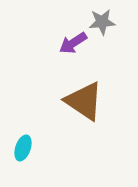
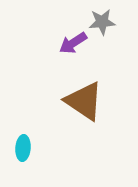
cyan ellipse: rotated 15 degrees counterclockwise
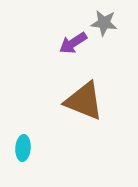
gray star: moved 2 px right, 1 px down; rotated 12 degrees clockwise
brown triangle: rotated 12 degrees counterclockwise
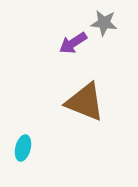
brown triangle: moved 1 px right, 1 px down
cyan ellipse: rotated 10 degrees clockwise
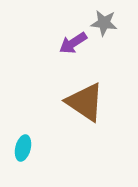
brown triangle: rotated 12 degrees clockwise
